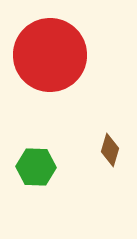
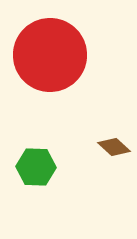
brown diamond: moved 4 px right, 3 px up; rotated 64 degrees counterclockwise
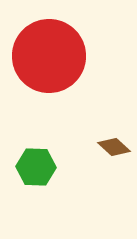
red circle: moved 1 px left, 1 px down
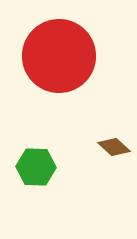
red circle: moved 10 px right
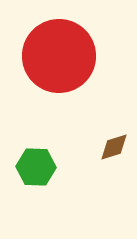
brown diamond: rotated 60 degrees counterclockwise
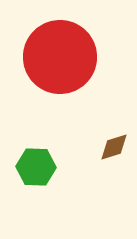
red circle: moved 1 px right, 1 px down
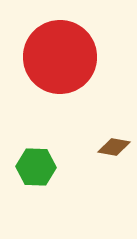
brown diamond: rotated 28 degrees clockwise
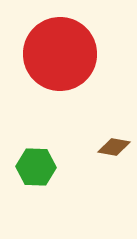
red circle: moved 3 px up
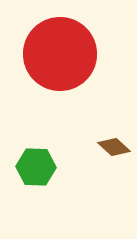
brown diamond: rotated 32 degrees clockwise
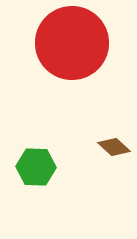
red circle: moved 12 px right, 11 px up
